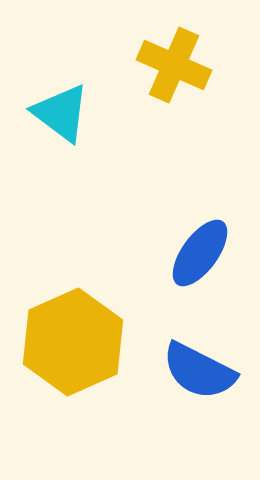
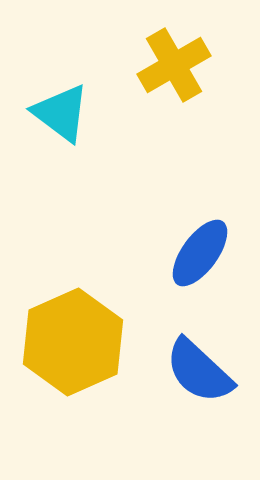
yellow cross: rotated 36 degrees clockwise
blue semicircle: rotated 16 degrees clockwise
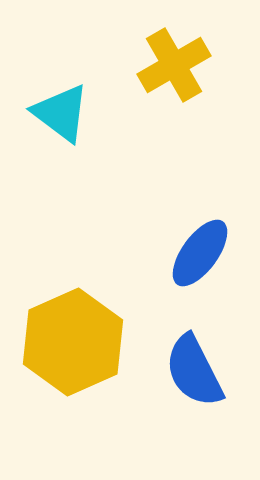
blue semicircle: moved 5 px left; rotated 20 degrees clockwise
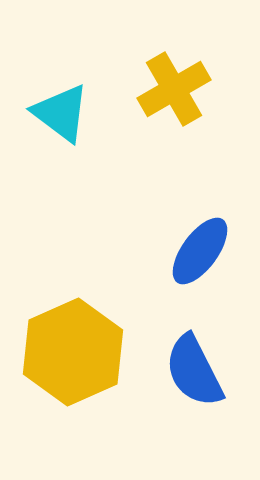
yellow cross: moved 24 px down
blue ellipse: moved 2 px up
yellow hexagon: moved 10 px down
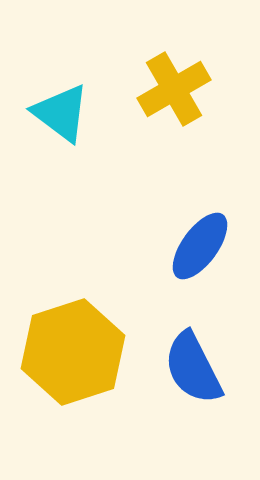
blue ellipse: moved 5 px up
yellow hexagon: rotated 6 degrees clockwise
blue semicircle: moved 1 px left, 3 px up
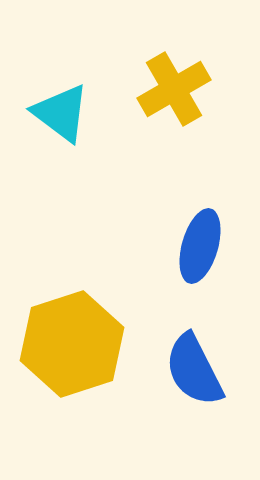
blue ellipse: rotated 20 degrees counterclockwise
yellow hexagon: moved 1 px left, 8 px up
blue semicircle: moved 1 px right, 2 px down
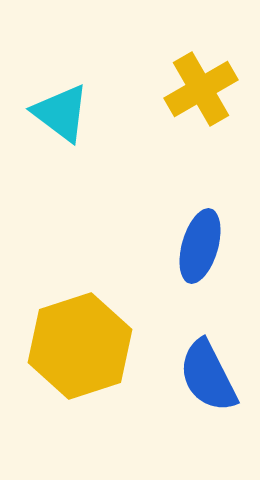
yellow cross: moved 27 px right
yellow hexagon: moved 8 px right, 2 px down
blue semicircle: moved 14 px right, 6 px down
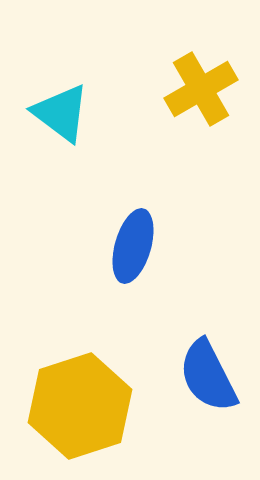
blue ellipse: moved 67 px left
yellow hexagon: moved 60 px down
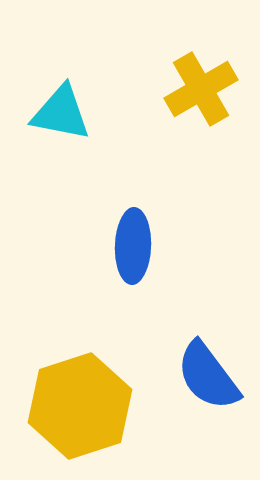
cyan triangle: rotated 26 degrees counterclockwise
blue ellipse: rotated 14 degrees counterclockwise
blue semicircle: rotated 10 degrees counterclockwise
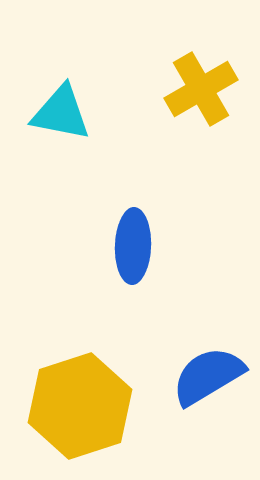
blue semicircle: rotated 96 degrees clockwise
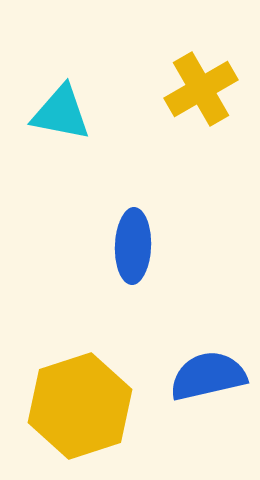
blue semicircle: rotated 18 degrees clockwise
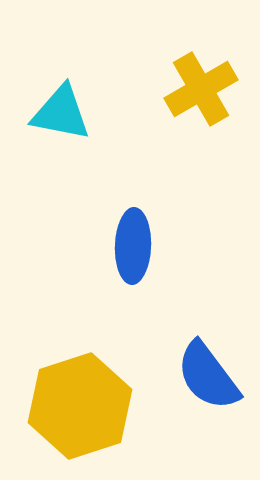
blue semicircle: rotated 114 degrees counterclockwise
